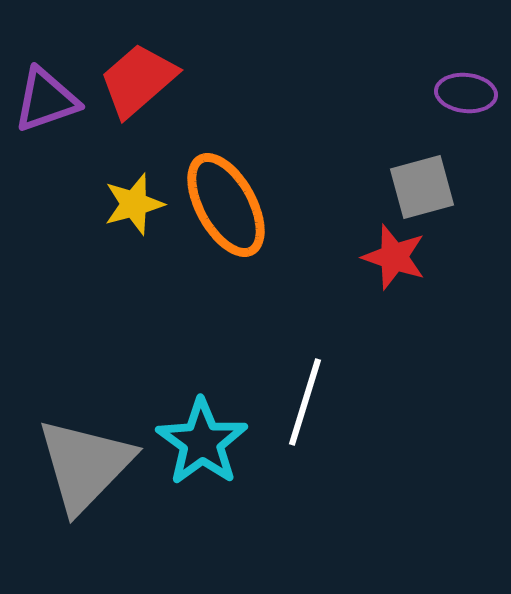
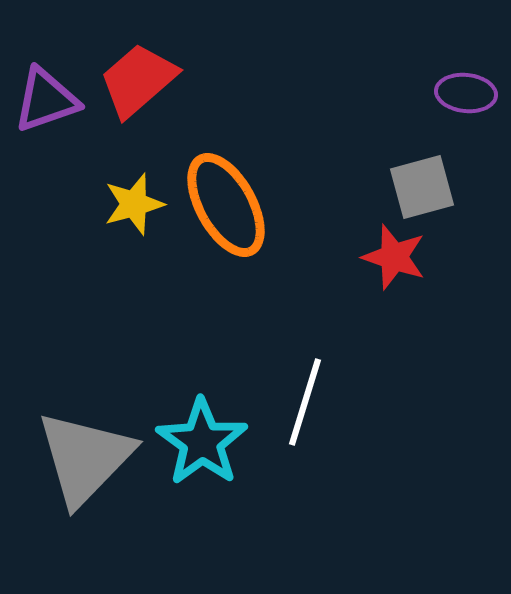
gray triangle: moved 7 px up
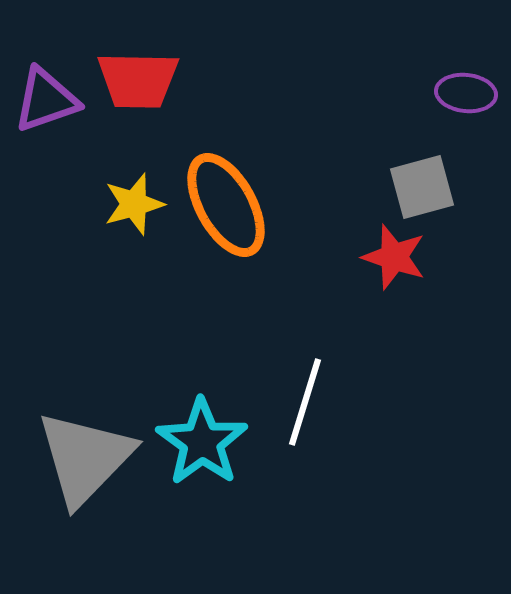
red trapezoid: rotated 138 degrees counterclockwise
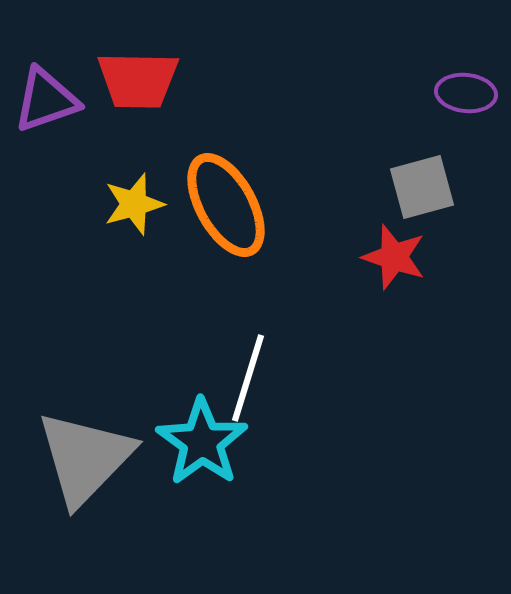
white line: moved 57 px left, 24 px up
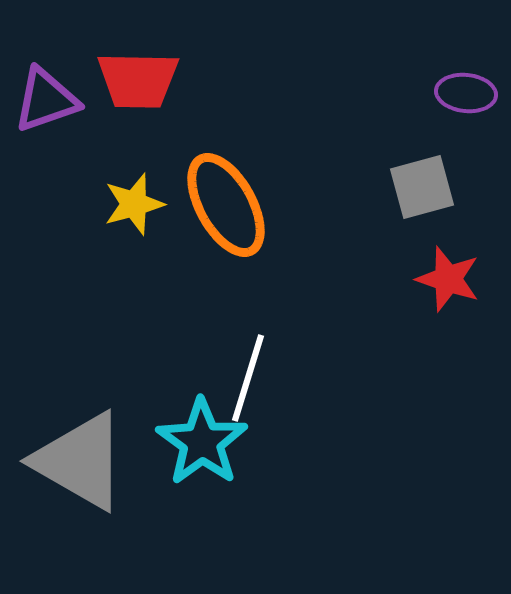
red star: moved 54 px right, 22 px down
gray triangle: moved 5 px left, 3 px down; rotated 44 degrees counterclockwise
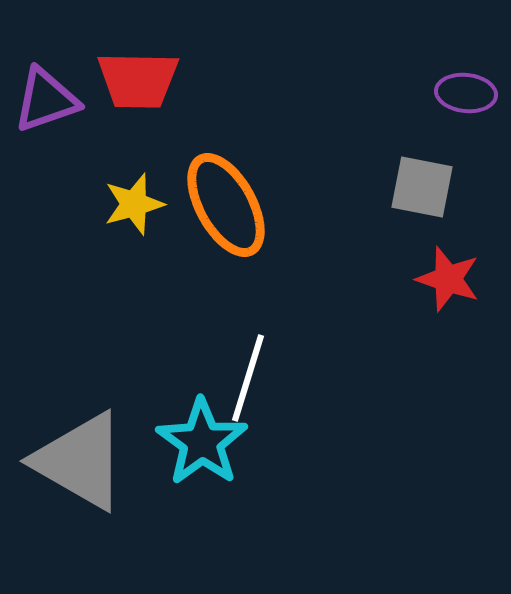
gray square: rotated 26 degrees clockwise
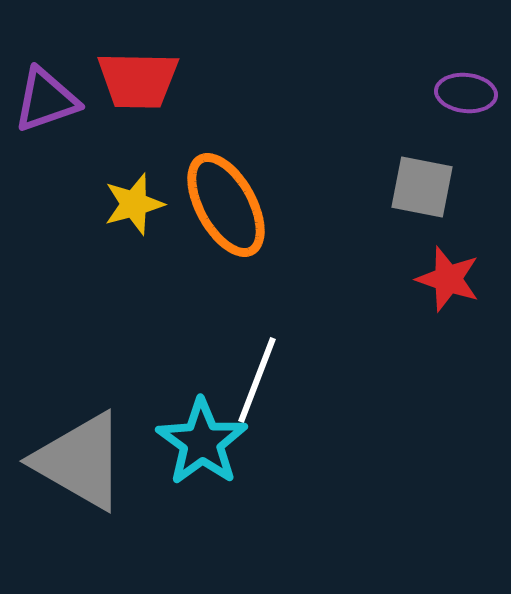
white line: moved 9 px right, 2 px down; rotated 4 degrees clockwise
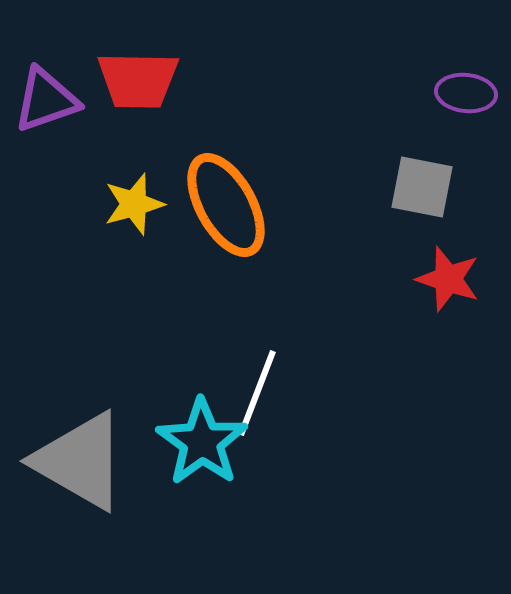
white line: moved 13 px down
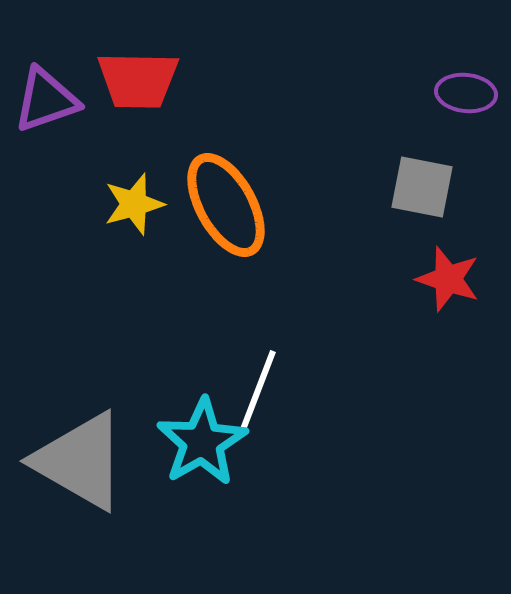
cyan star: rotated 6 degrees clockwise
